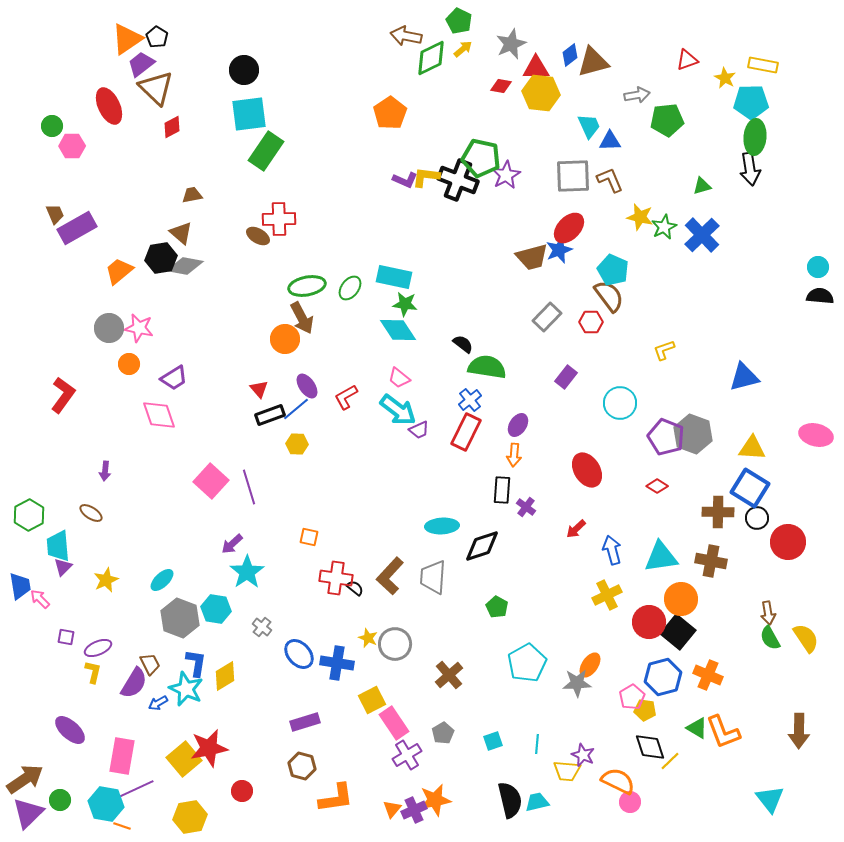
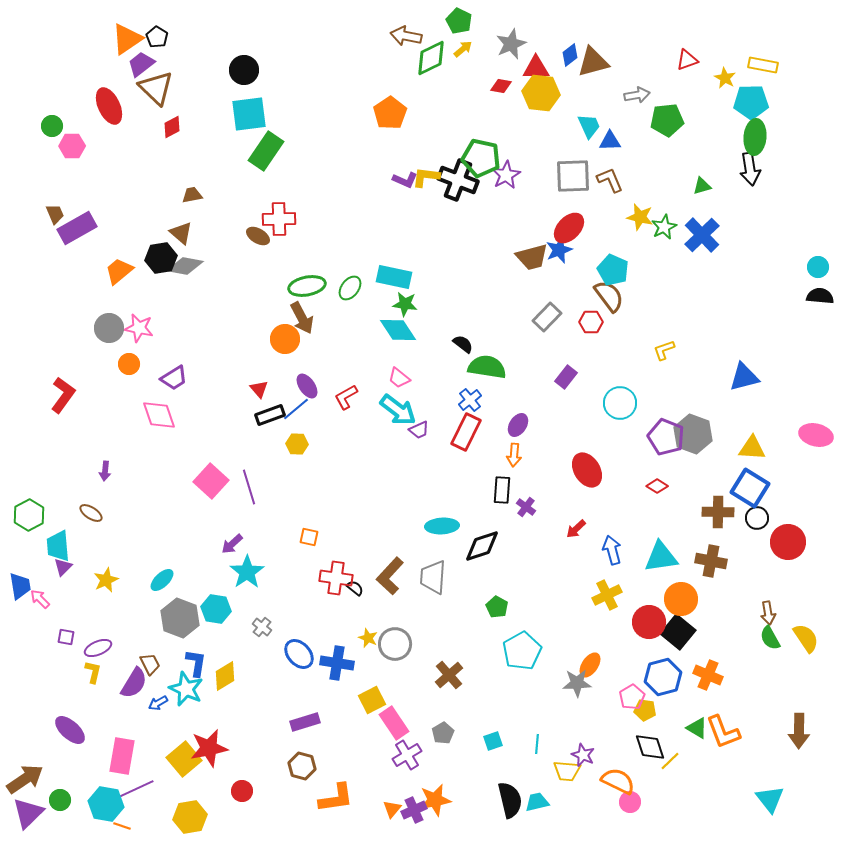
cyan pentagon at (527, 663): moved 5 px left, 12 px up
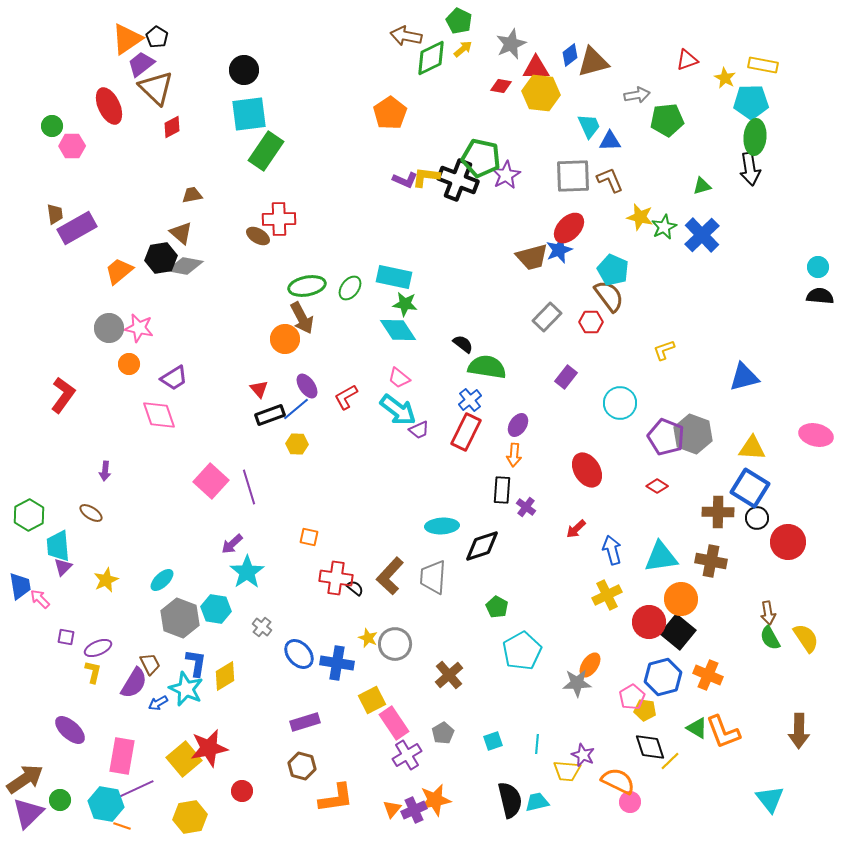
brown trapezoid at (55, 214): rotated 15 degrees clockwise
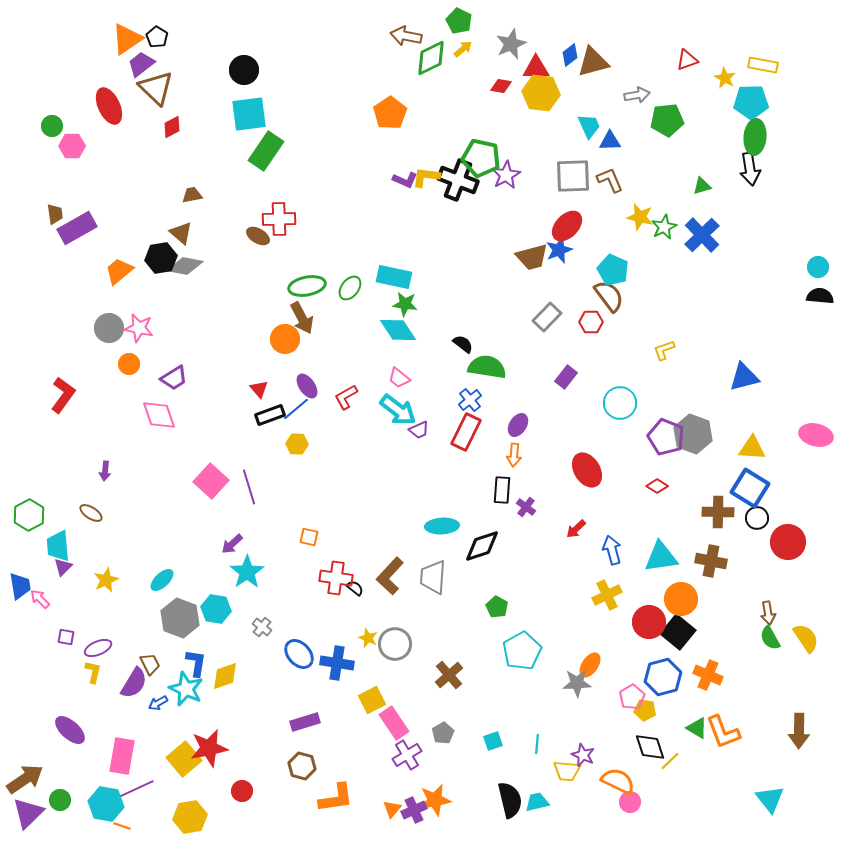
red ellipse at (569, 228): moved 2 px left, 2 px up
yellow diamond at (225, 676): rotated 12 degrees clockwise
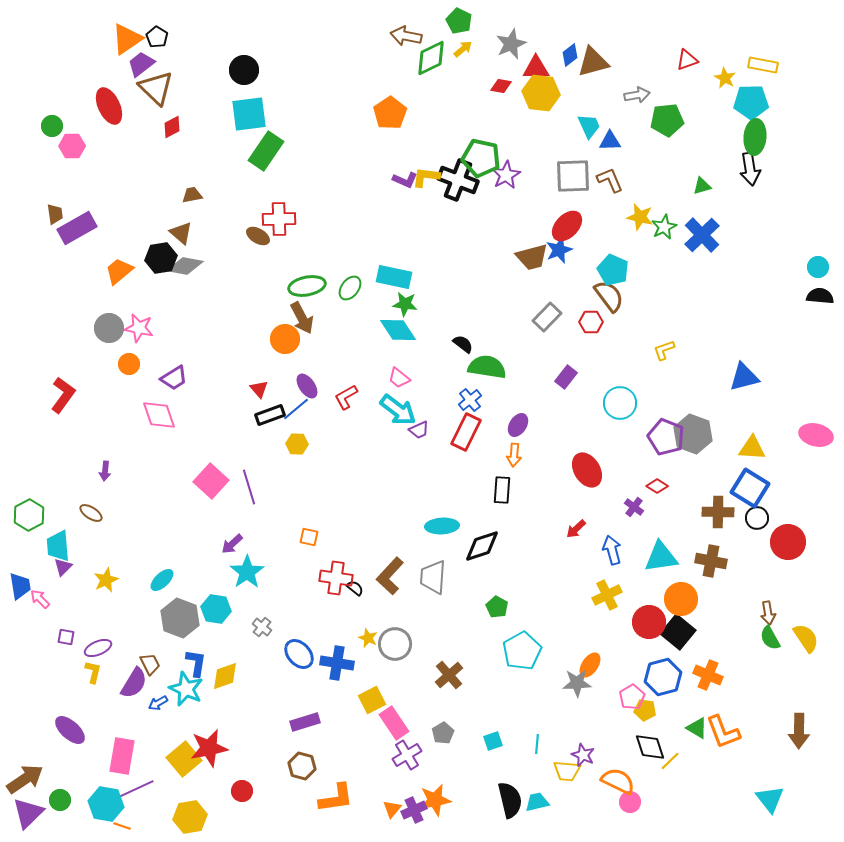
purple cross at (526, 507): moved 108 px right
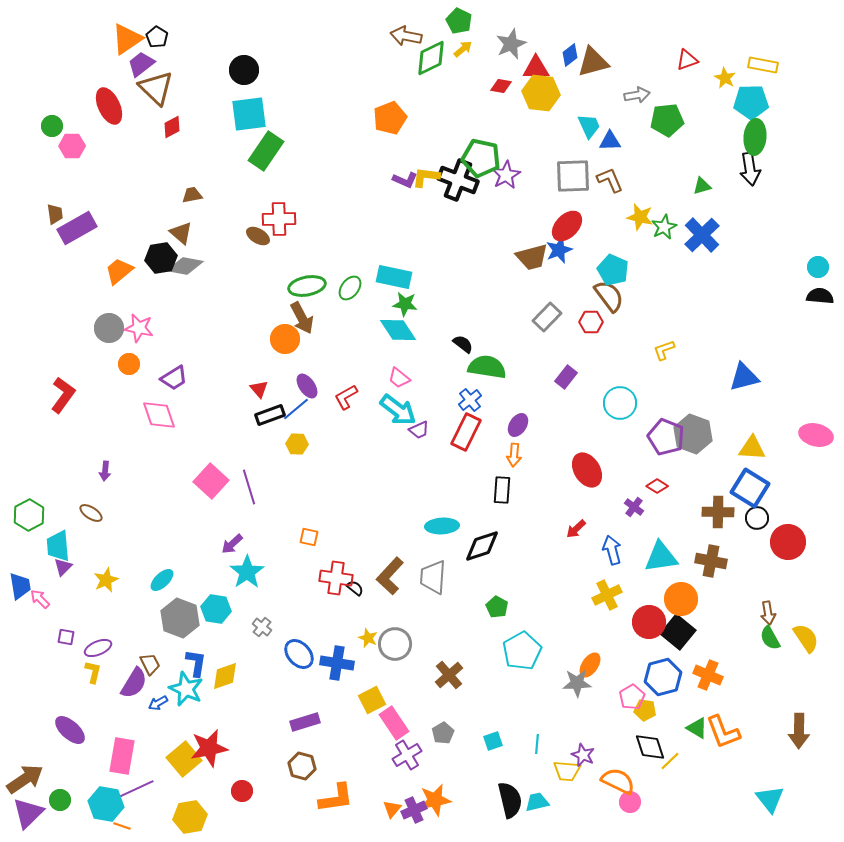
orange pentagon at (390, 113): moved 5 px down; rotated 12 degrees clockwise
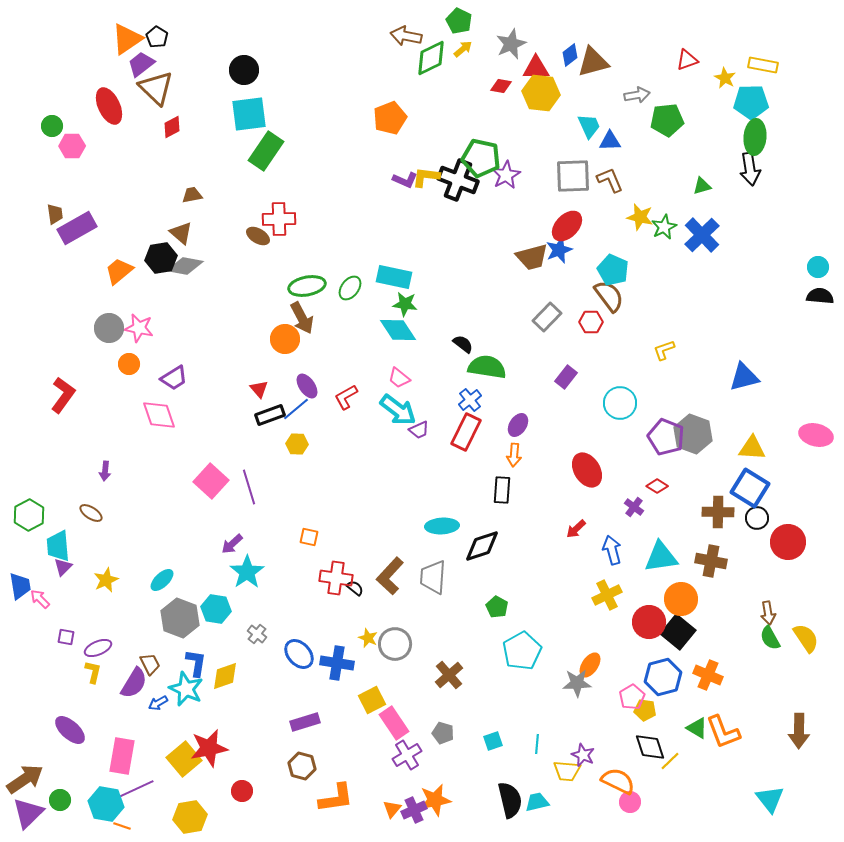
gray cross at (262, 627): moved 5 px left, 7 px down
gray pentagon at (443, 733): rotated 25 degrees counterclockwise
